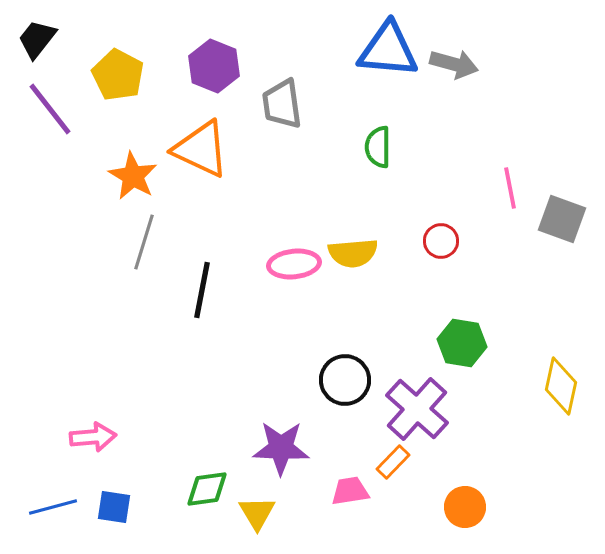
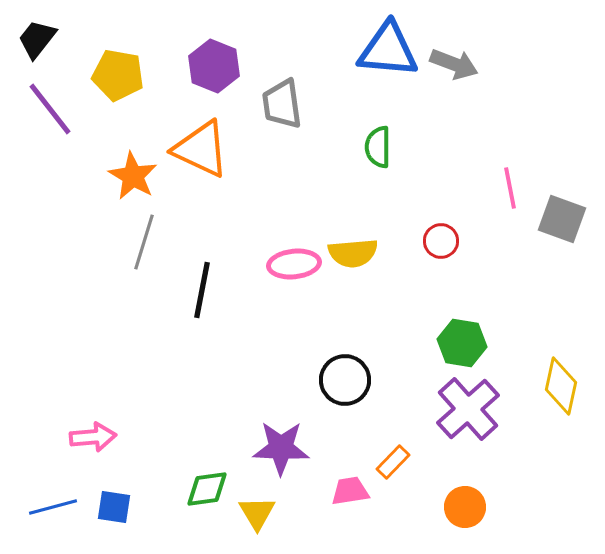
gray arrow: rotated 6 degrees clockwise
yellow pentagon: rotated 18 degrees counterclockwise
purple cross: moved 51 px right; rotated 6 degrees clockwise
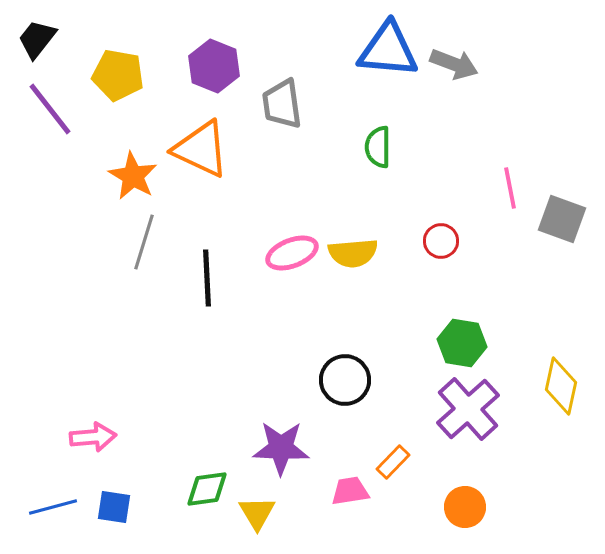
pink ellipse: moved 2 px left, 11 px up; rotated 15 degrees counterclockwise
black line: moved 5 px right, 12 px up; rotated 14 degrees counterclockwise
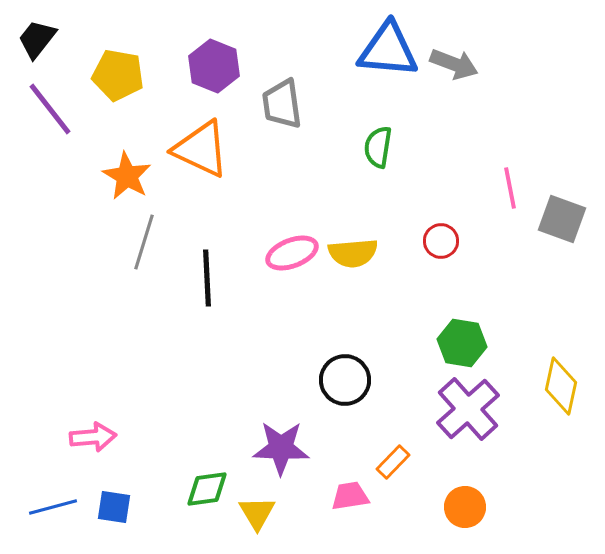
green semicircle: rotated 9 degrees clockwise
orange star: moved 6 px left
pink trapezoid: moved 5 px down
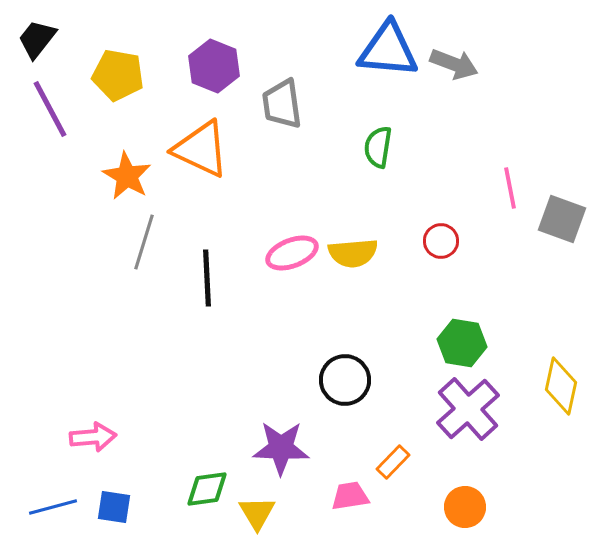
purple line: rotated 10 degrees clockwise
